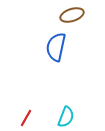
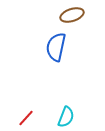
red line: rotated 12 degrees clockwise
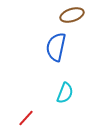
cyan semicircle: moved 1 px left, 24 px up
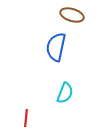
brown ellipse: rotated 35 degrees clockwise
red line: rotated 36 degrees counterclockwise
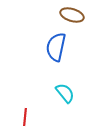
cyan semicircle: rotated 60 degrees counterclockwise
red line: moved 1 px left, 1 px up
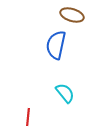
blue semicircle: moved 2 px up
red line: moved 3 px right
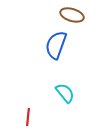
blue semicircle: rotated 8 degrees clockwise
